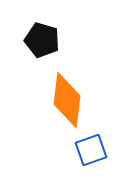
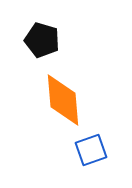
orange diamond: moved 4 px left; rotated 12 degrees counterclockwise
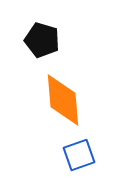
blue square: moved 12 px left, 5 px down
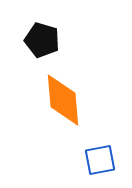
blue square: moved 21 px right, 5 px down; rotated 8 degrees clockwise
